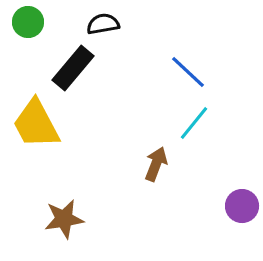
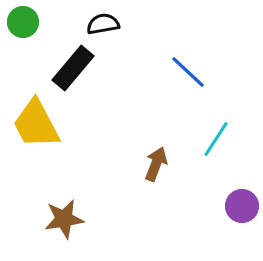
green circle: moved 5 px left
cyan line: moved 22 px right, 16 px down; rotated 6 degrees counterclockwise
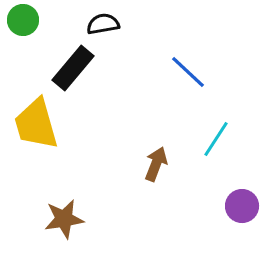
green circle: moved 2 px up
yellow trapezoid: rotated 12 degrees clockwise
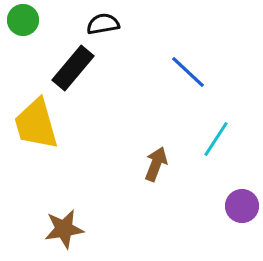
brown star: moved 10 px down
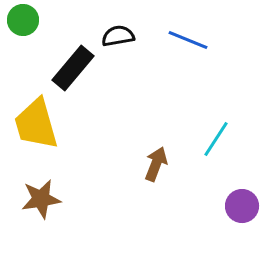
black semicircle: moved 15 px right, 12 px down
blue line: moved 32 px up; rotated 21 degrees counterclockwise
brown star: moved 23 px left, 30 px up
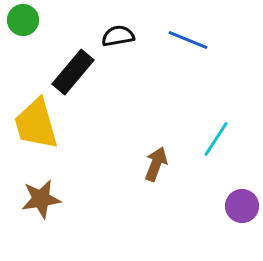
black rectangle: moved 4 px down
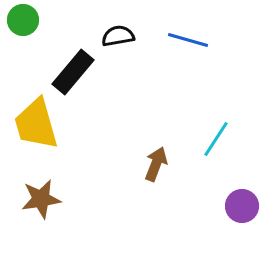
blue line: rotated 6 degrees counterclockwise
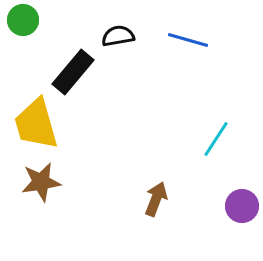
brown arrow: moved 35 px down
brown star: moved 17 px up
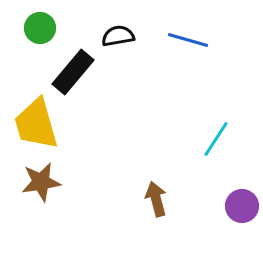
green circle: moved 17 px right, 8 px down
brown arrow: rotated 36 degrees counterclockwise
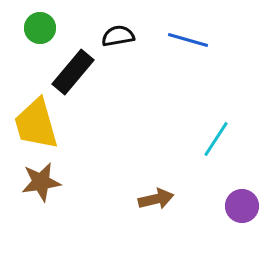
brown arrow: rotated 92 degrees clockwise
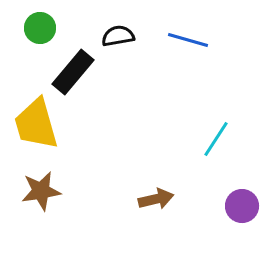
brown star: moved 9 px down
